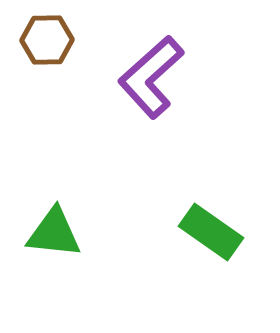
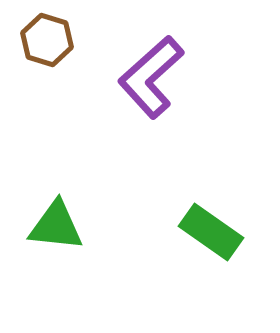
brown hexagon: rotated 18 degrees clockwise
green triangle: moved 2 px right, 7 px up
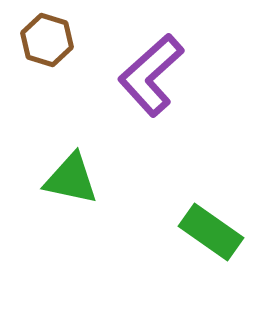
purple L-shape: moved 2 px up
green triangle: moved 15 px right, 47 px up; rotated 6 degrees clockwise
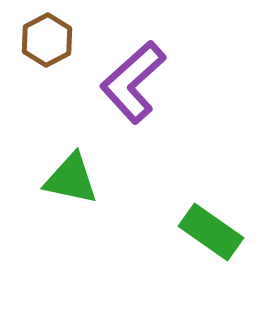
brown hexagon: rotated 15 degrees clockwise
purple L-shape: moved 18 px left, 7 px down
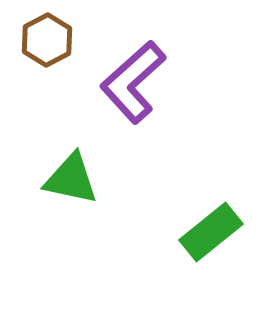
green rectangle: rotated 74 degrees counterclockwise
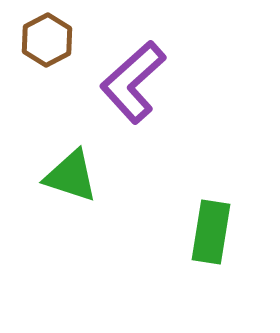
green triangle: moved 3 px up; rotated 6 degrees clockwise
green rectangle: rotated 42 degrees counterclockwise
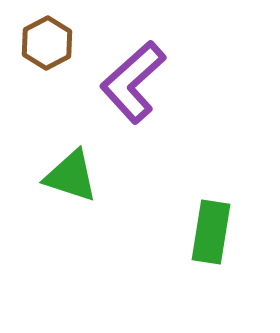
brown hexagon: moved 3 px down
